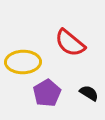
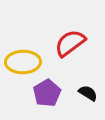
red semicircle: rotated 104 degrees clockwise
black semicircle: moved 1 px left
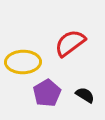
black semicircle: moved 3 px left, 2 px down
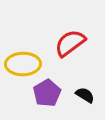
yellow ellipse: moved 2 px down
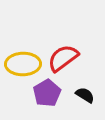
red semicircle: moved 7 px left, 15 px down
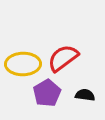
black semicircle: rotated 24 degrees counterclockwise
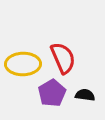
red semicircle: rotated 104 degrees clockwise
purple pentagon: moved 5 px right
